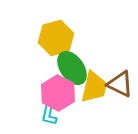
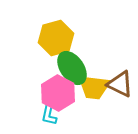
yellow trapezoid: rotated 84 degrees clockwise
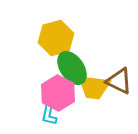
brown triangle: moved 1 px left, 3 px up
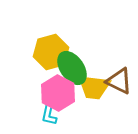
yellow hexagon: moved 5 px left, 14 px down
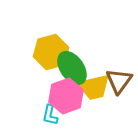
brown triangle: rotated 40 degrees clockwise
yellow trapezoid: rotated 20 degrees counterclockwise
pink hexagon: moved 8 px right, 3 px down; rotated 12 degrees clockwise
cyan L-shape: moved 1 px right
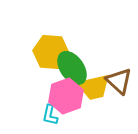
yellow hexagon: rotated 20 degrees clockwise
brown triangle: rotated 24 degrees counterclockwise
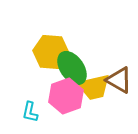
brown triangle: moved 1 px up; rotated 12 degrees counterclockwise
cyan L-shape: moved 20 px left, 3 px up
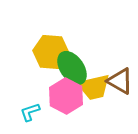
brown triangle: moved 1 px right, 1 px down
pink hexagon: rotated 12 degrees counterclockwise
cyan L-shape: rotated 60 degrees clockwise
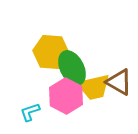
green ellipse: rotated 8 degrees clockwise
brown triangle: moved 1 px left, 1 px down
